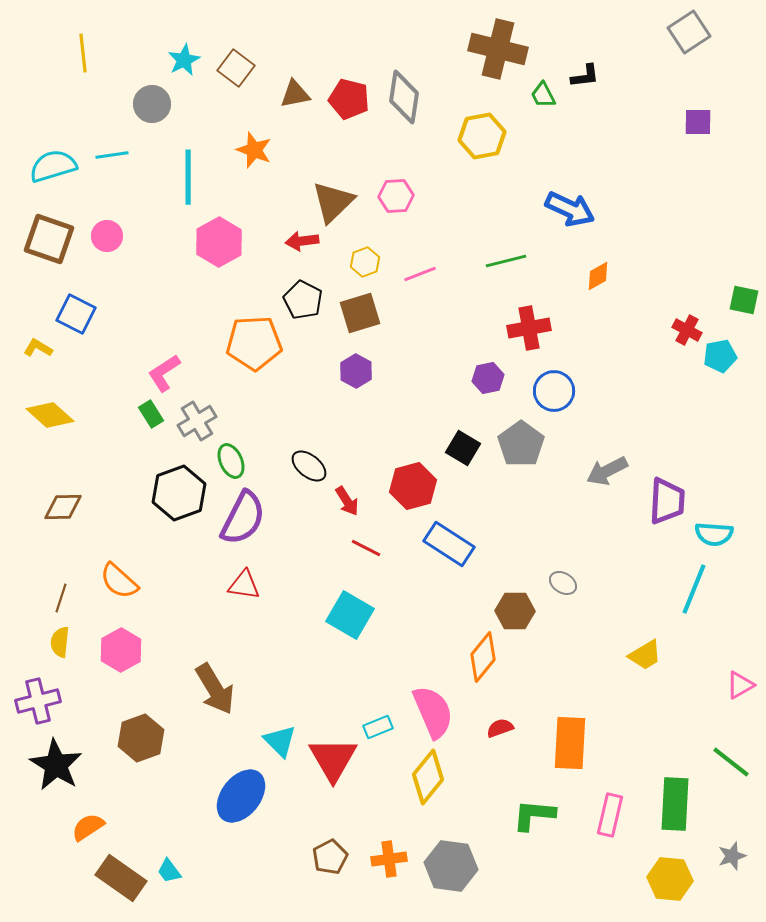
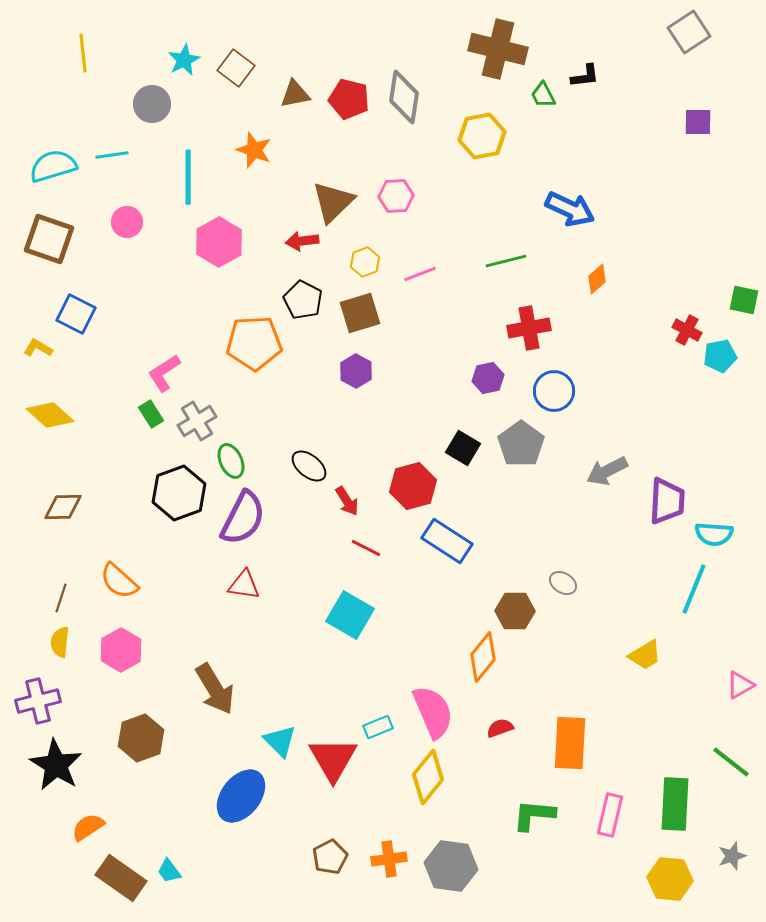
pink circle at (107, 236): moved 20 px right, 14 px up
orange diamond at (598, 276): moved 1 px left, 3 px down; rotated 12 degrees counterclockwise
blue rectangle at (449, 544): moved 2 px left, 3 px up
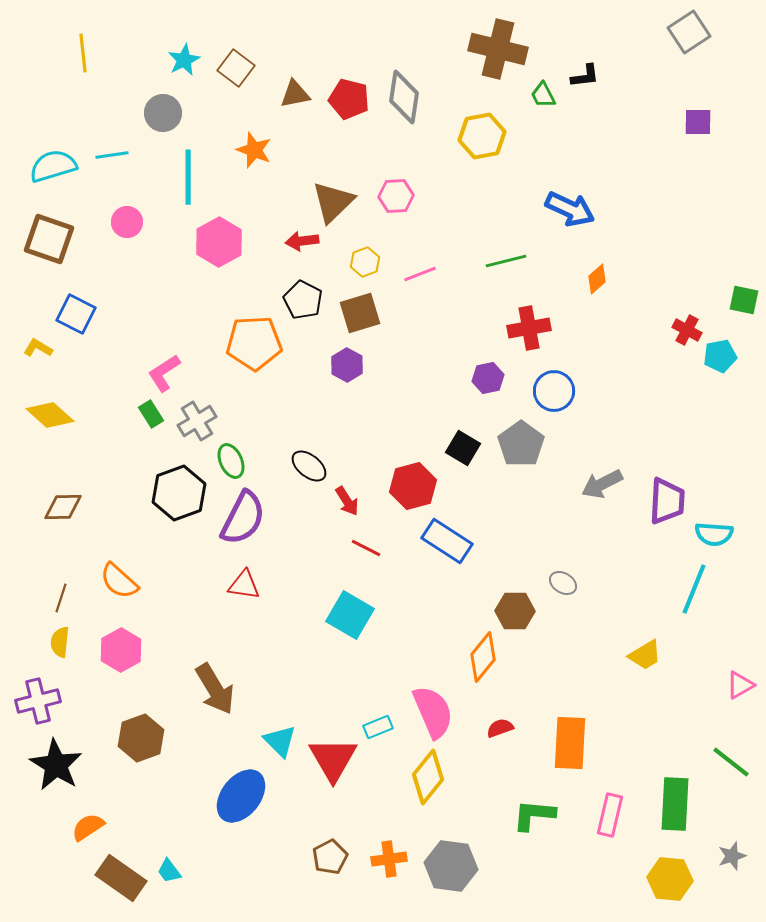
gray circle at (152, 104): moved 11 px right, 9 px down
purple hexagon at (356, 371): moved 9 px left, 6 px up
gray arrow at (607, 471): moved 5 px left, 13 px down
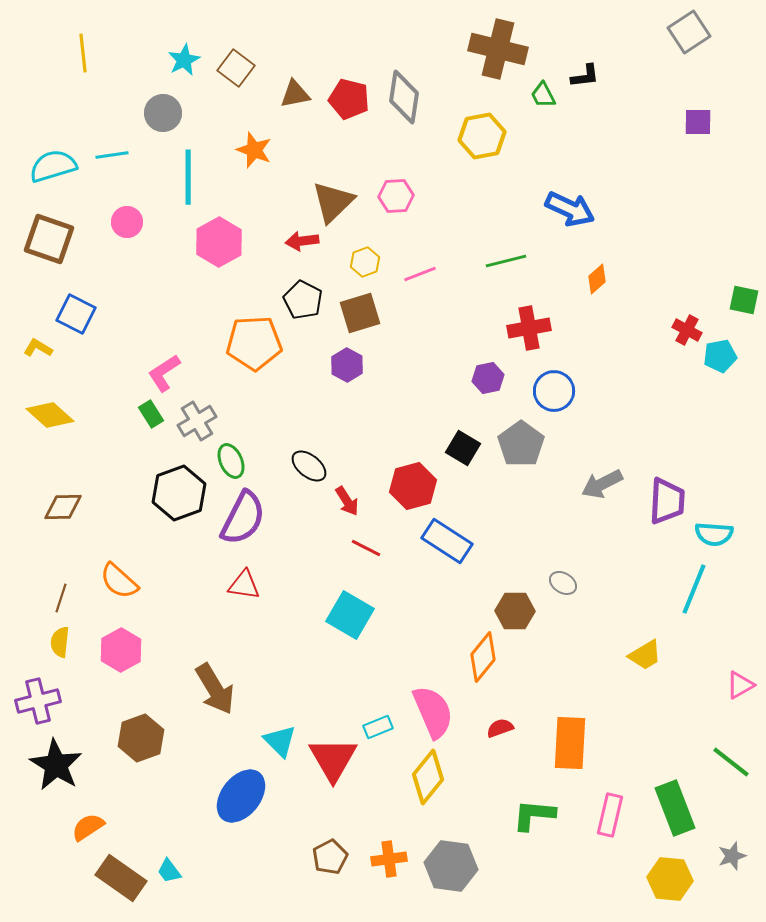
green rectangle at (675, 804): moved 4 px down; rotated 24 degrees counterclockwise
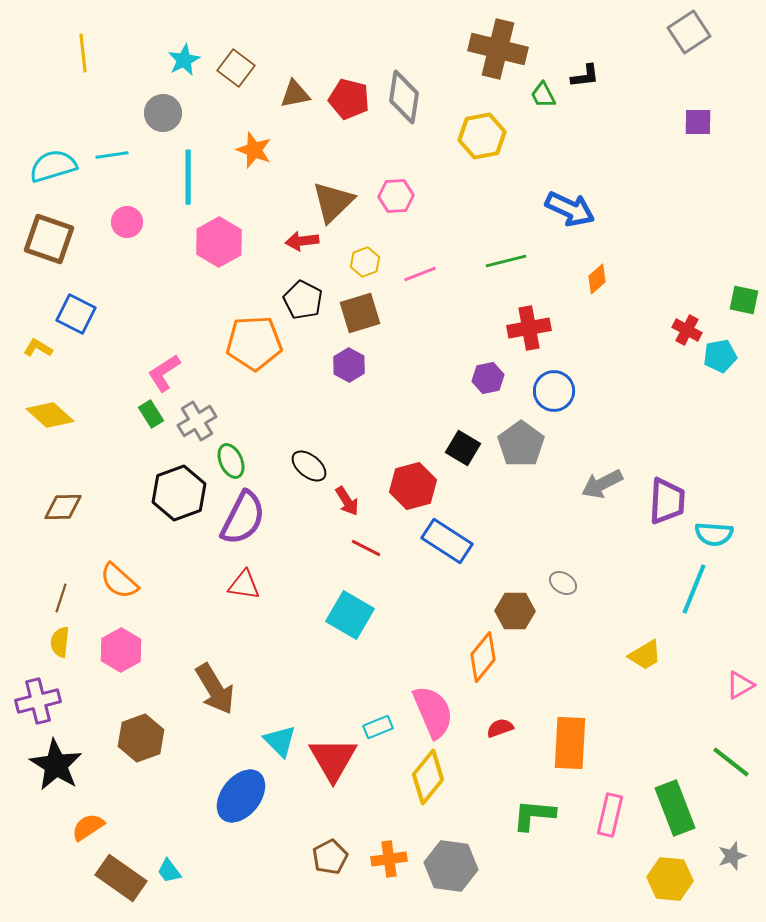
purple hexagon at (347, 365): moved 2 px right
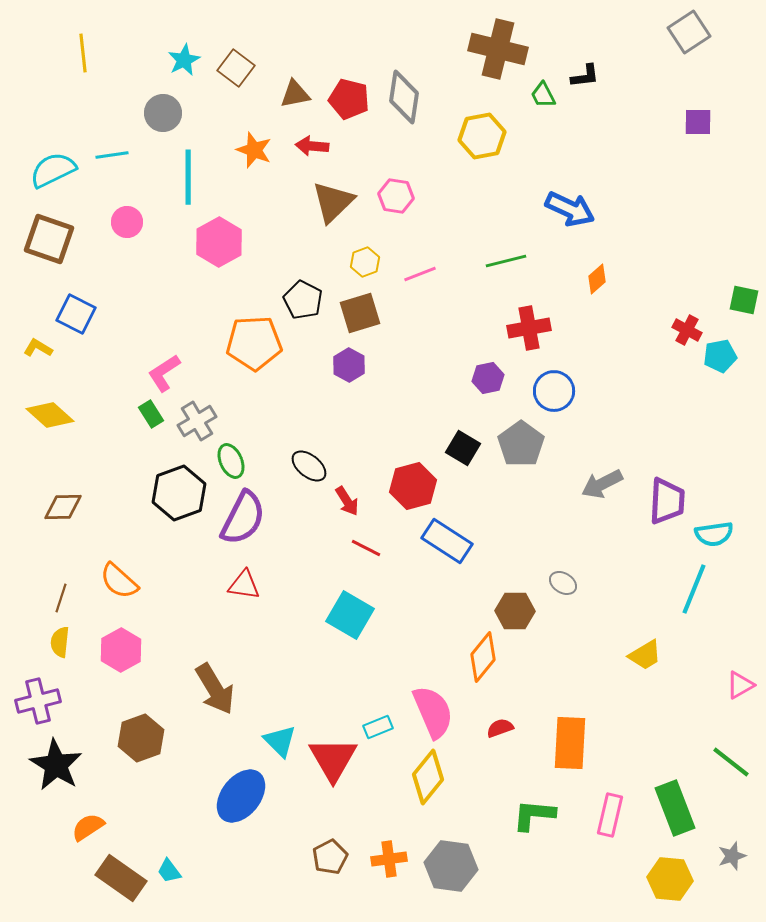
cyan semicircle at (53, 166): moved 4 px down; rotated 9 degrees counterclockwise
pink hexagon at (396, 196): rotated 12 degrees clockwise
red arrow at (302, 241): moved 10 px right, 95 px up; rotated 12 degrees clockwise
cyan semicircle at (714, 534): rotated 12 degrees counterclockwise
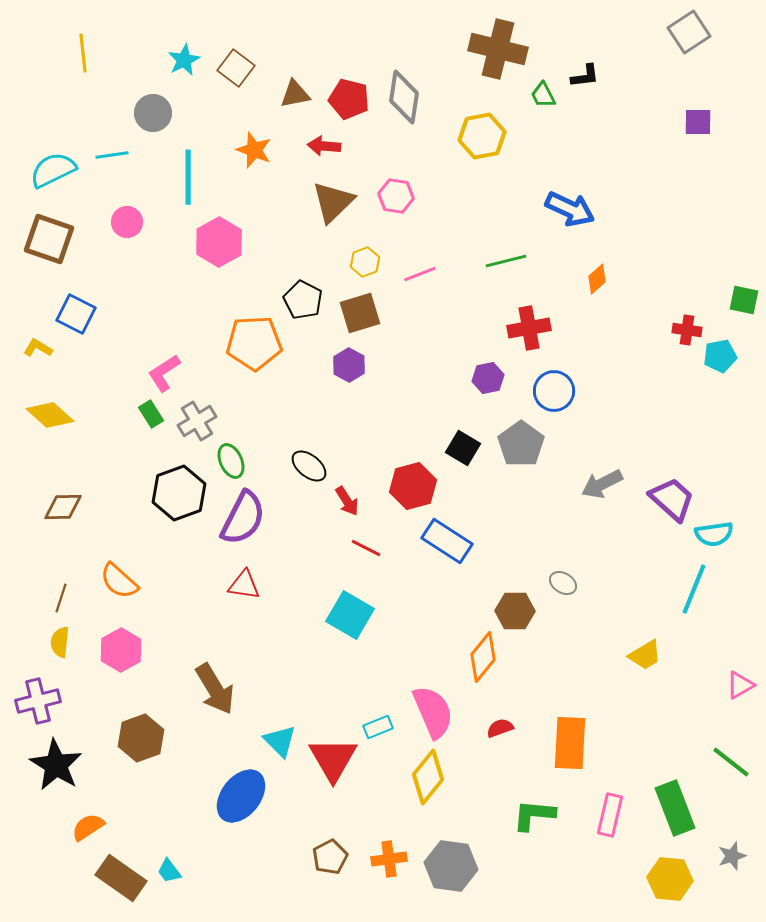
gray circle at (163, 113): moved 10 px left
red arrow at (312, 146): moved 12 px right
red cross at (687, 330): rotated 20 degrees counterclockwise
purple trapezoid at (667, 501): moved 5 px right, 2 px up; rotated 51 degrees counterclockwise
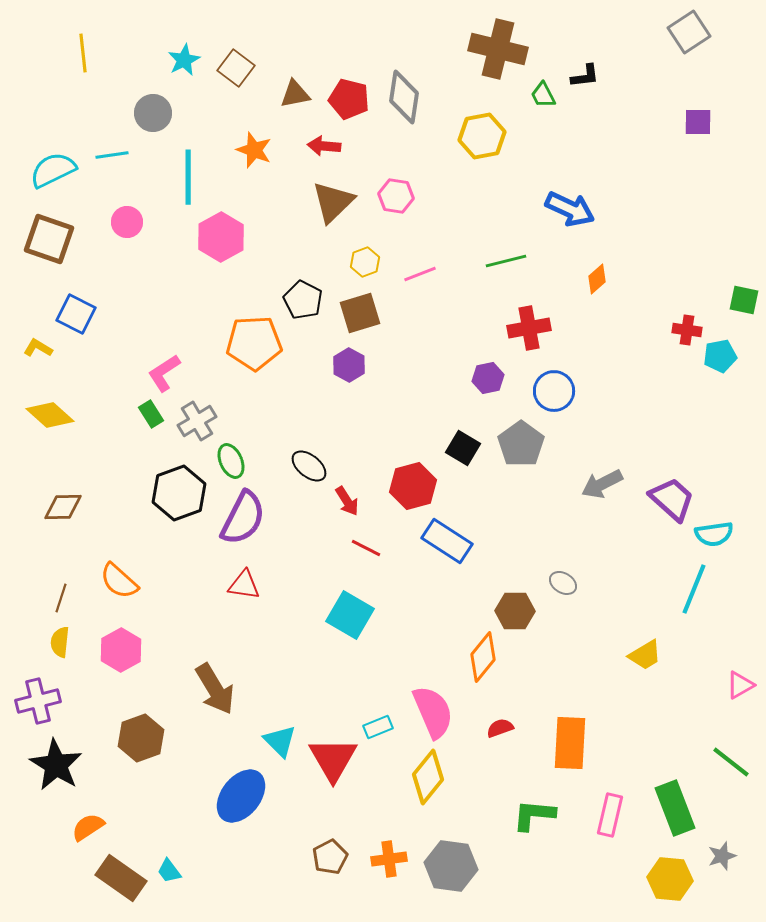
pink hexagon at (219, 242): moved 2 px right, 5 px up
gray star at (732, 856): moved 10 px left
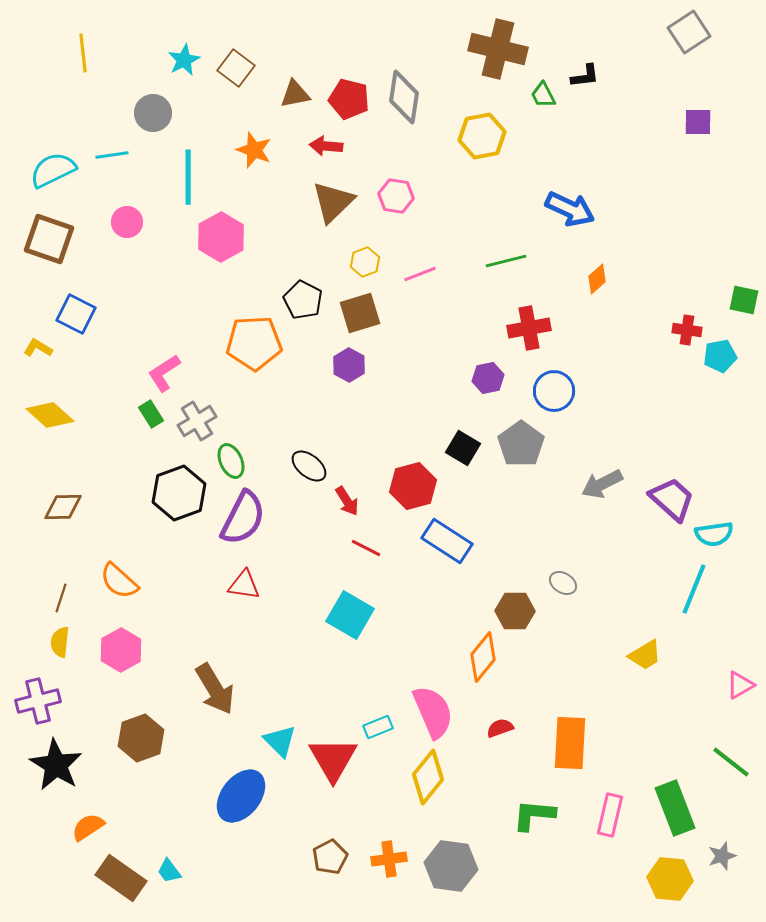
red arrow at (324, 146): moved 2 px right
